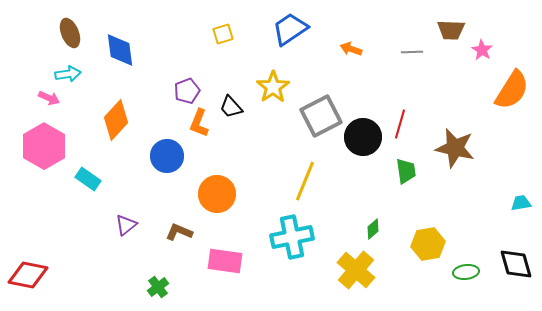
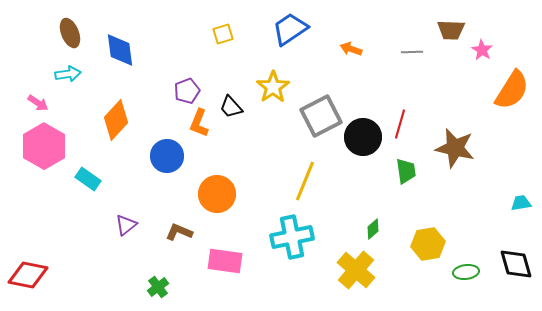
pink arrow: moved 11 px left, 5 px down; rotated 10 degrees clockwise
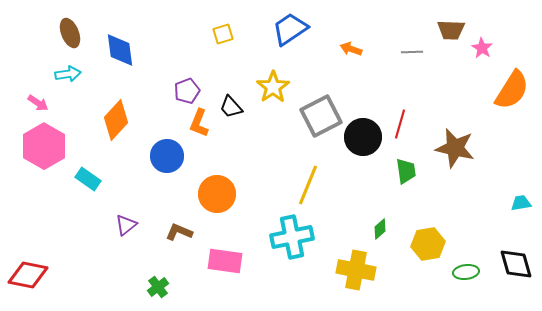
pink star: moved 2 px up
yellow line: moved 3 px right, 4 px down
green diamond: moved 7 px right
yellow cross: rotated 30 degrees counterclockwise
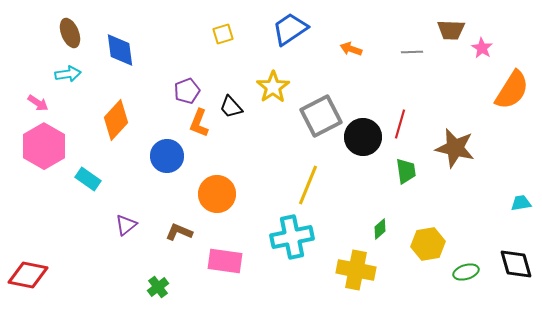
green ellipse: rotated 10 degrees counterclockwise
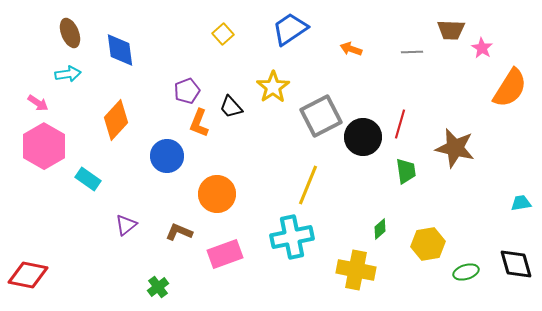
yellow square: rotated 25 degrees counterclockwise
orange semicircle: moved 2 px left, 2 px up
pink rectangle: moved 7 px up; rotated 28 degrees counterclockwise
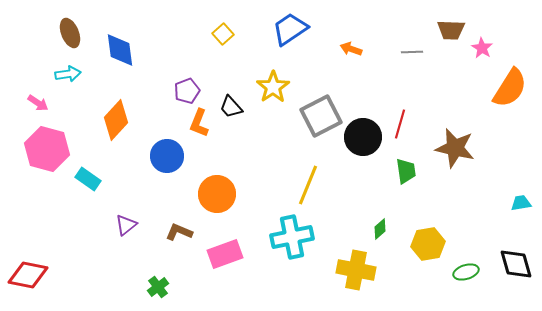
pink hexagon: moved 3 px right, 3 px down; rotated 15 degrees counterclockwise
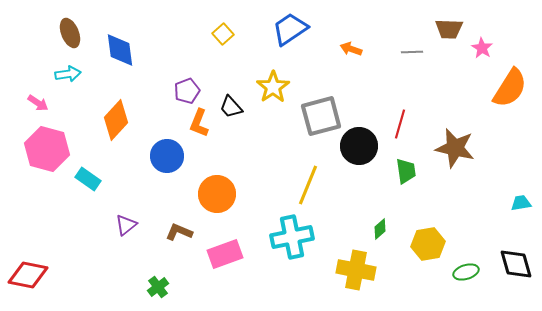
brown trapezoid: moved 2 px left, 1 px up
gray square: rotated 12 degrees clockwise
black circle: moved 4 px left, 9 px down
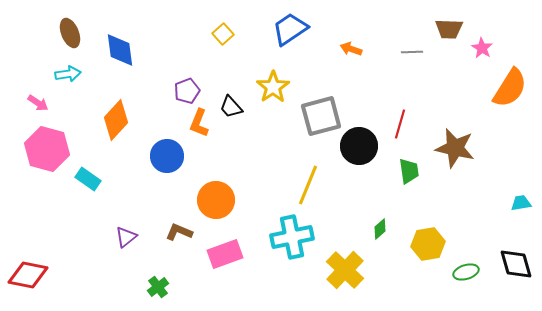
green trapezoid: moved 3 px right
orange circle: moved 1 px left, 6 px down
purple triangle: moved 12 px down
yellow cross: moved 11 px left; rotated 33 degrees clockwise
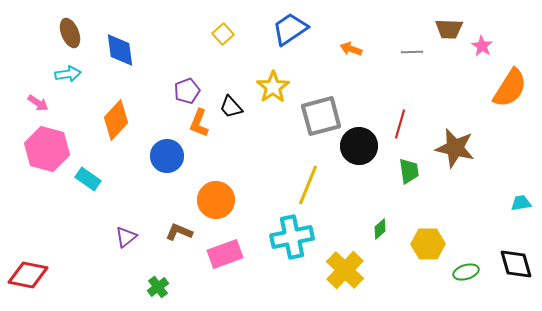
pink star: moved 2 px up
yellow hexagon: rotated 8 degrees clockwise
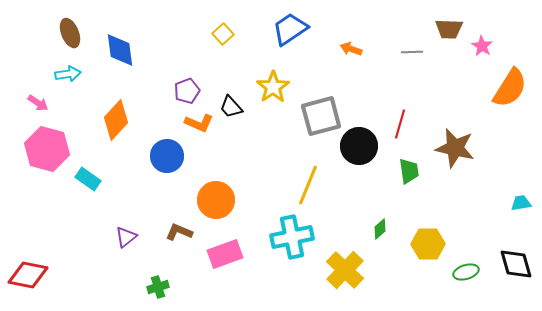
orange L-shape: rotated 88 degrees counterclockwise
green cross: rotated 20 degrees clockwise
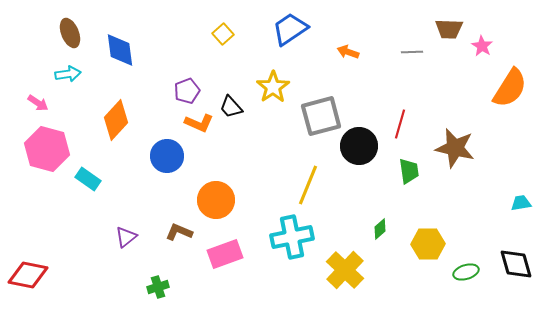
orange arrow: moved 3 px left, 3 px down
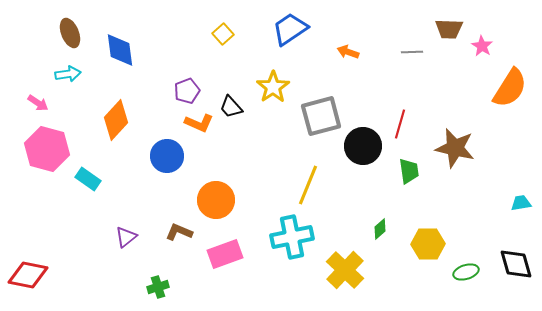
black circle: moved 4 px right
